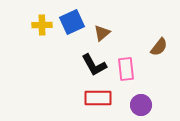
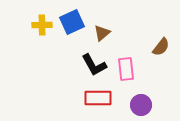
brown semicircle: moved 2 px right
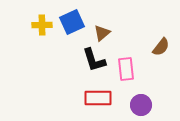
black L-shape: moved 5 px up; rotated 12 degrees clockwise
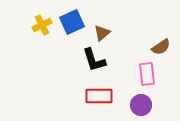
yellow cross: rotated 24 degrees counterclockwise
brown semicircle: rotated 18 degrees clockwise
pink rectangle: moved 21 px right, 5 px down
red rectangle: moved 1 px right, 2 px up
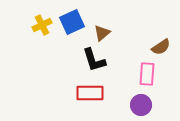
pink rectangle: rotated 10 degrees clockwise
red rectangle: moved 9 px left, 3 px up
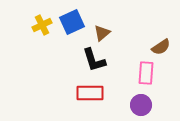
pink rectangle: moved 1 px left, 1 px up
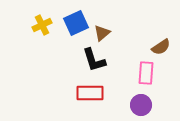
blue square: moved 4 px right, 1 px down
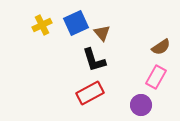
brown triangle: rotated 30 degrees counterclockwise
pink rectangle: moved 10 px right, 4 px down; rotated 25 degrees clockwise
red rectangle: rotated 28 degrees counterclockwise
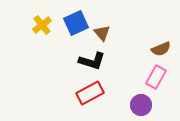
yellow cross: rotated 12 degrees counterclockwise
brown semicircle: moved 2 px down; rotated 12 degrees clockwise
black L-shape: moved 2 px left, 1 px down; rotated 56 degrees counterclockwise
